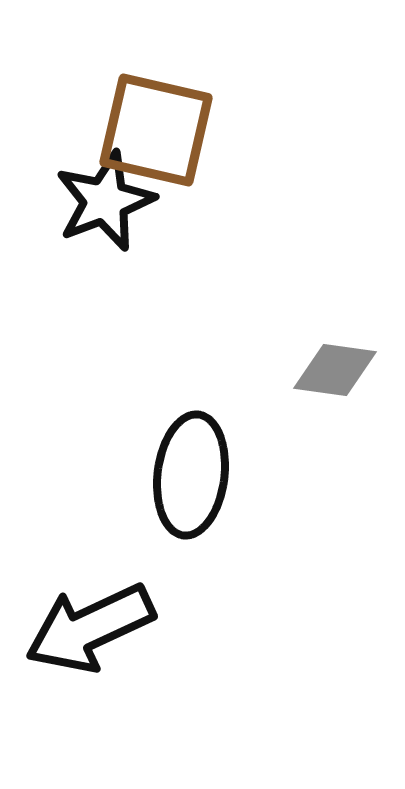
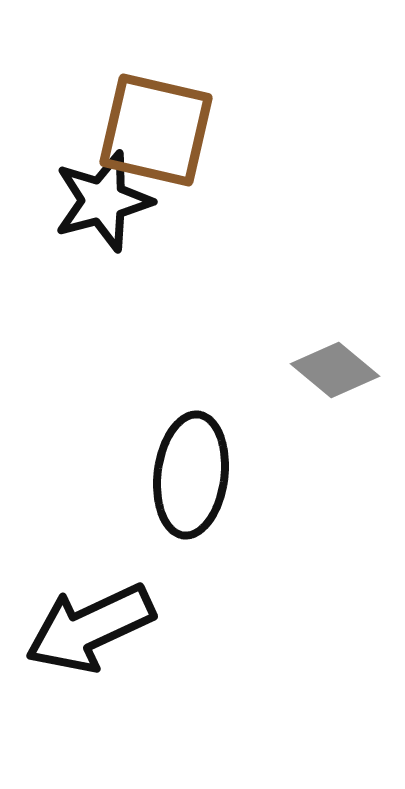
black star: moved 2 px left; rotated 6 degrees clockwise
gray diamond: rotated 32 degrees clockwise
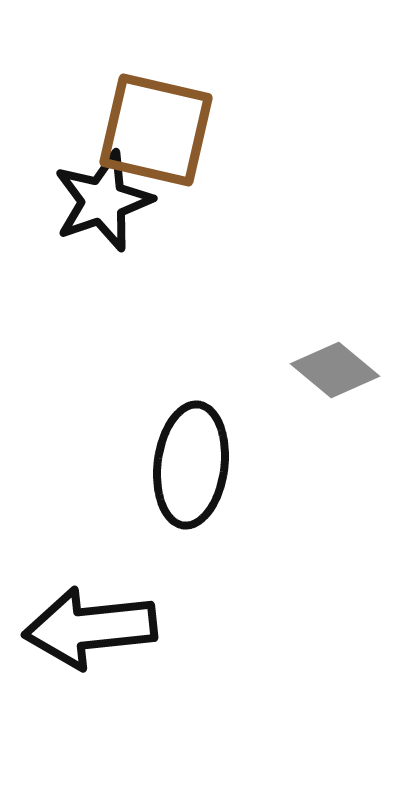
black star: rotated 4 degrees counterclockwise
black ellipse: moved 10 px up
black arrow: rotated 19 degrees clockwise
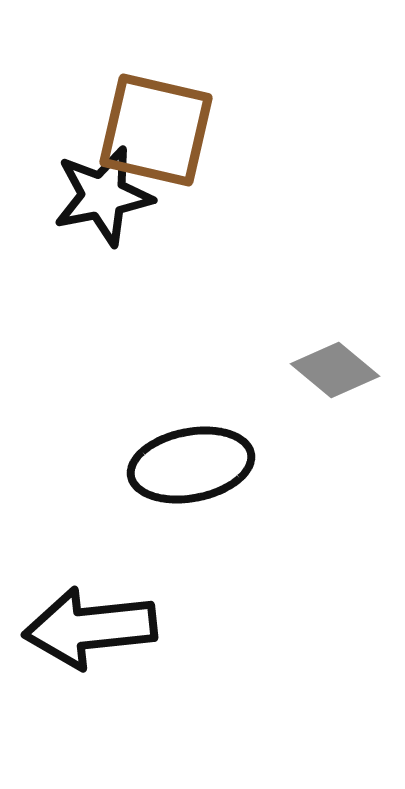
black star: moved 5 px up; rotated 8 degrees clockwise
black ellipse: rotated 72 degrees clockwise
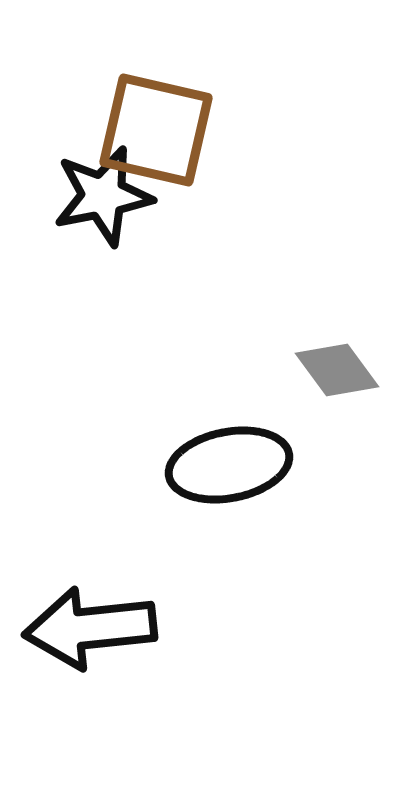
gray diamond: moved 2 px right; rotated 14 degrees clockwise
black ellipse: moved 38 px right
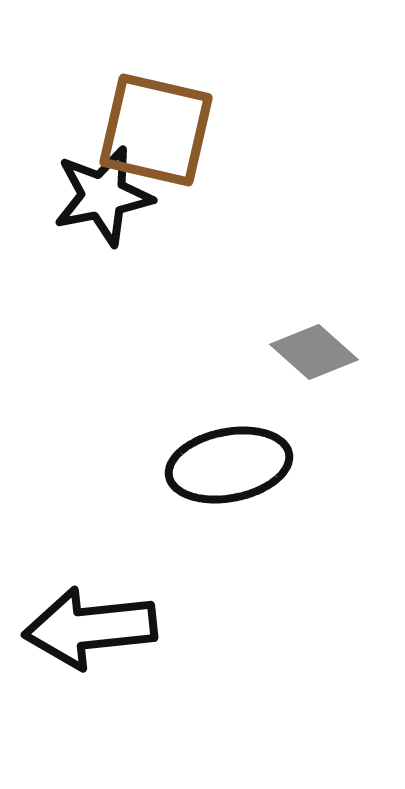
gray diamond: moved 23 px left, 18 px up; rotated 12 degrees counterclockwise
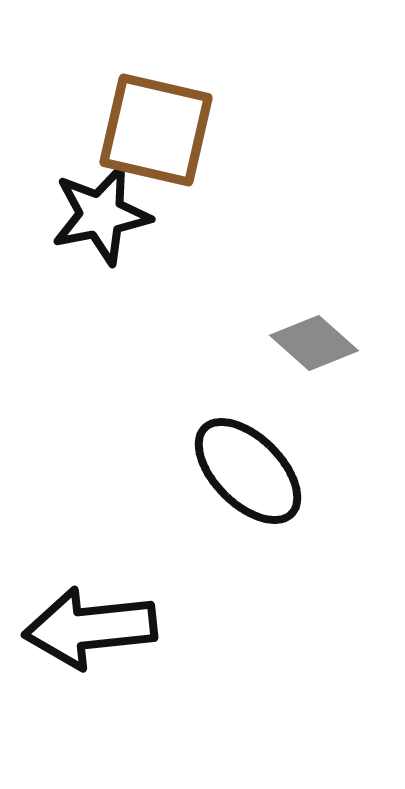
black star: moved 2 px left, 19 px down
gray diamond: moved 9 px up
black ellipse: moved 19 px right, 6 px down; rotated 56 degrees clockwise
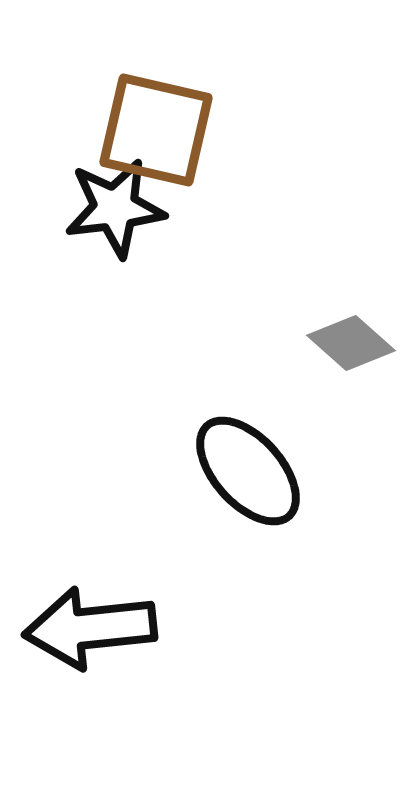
black star: moved 14 px right, 7 px up; rotated 4 degrees clockwise
gray diamond: moved 37 px right
black ellipse: rotated 3 degrees clockwise
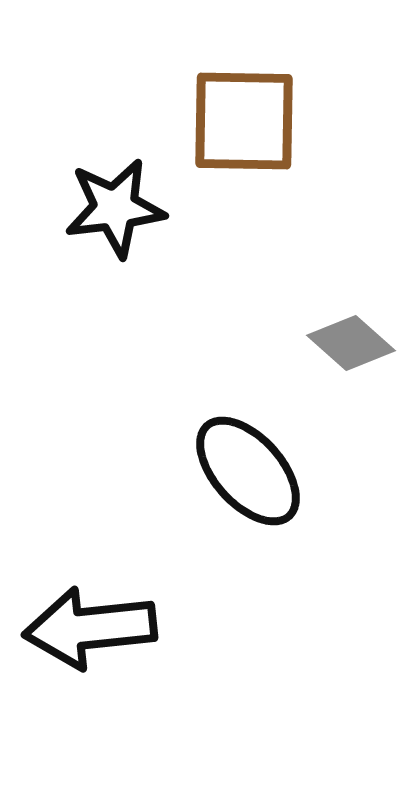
brown square: moved 88 px right, 9 px up; rotated 12 degrees counterclockwise
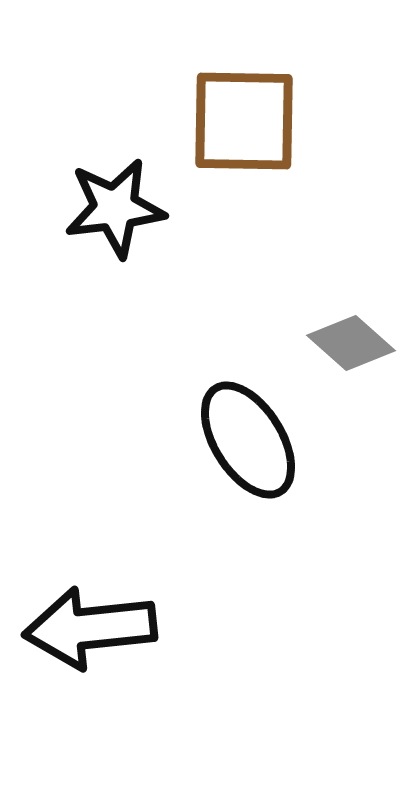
black ellipse: moved 31 px up; rotated 10 degrees clockwise
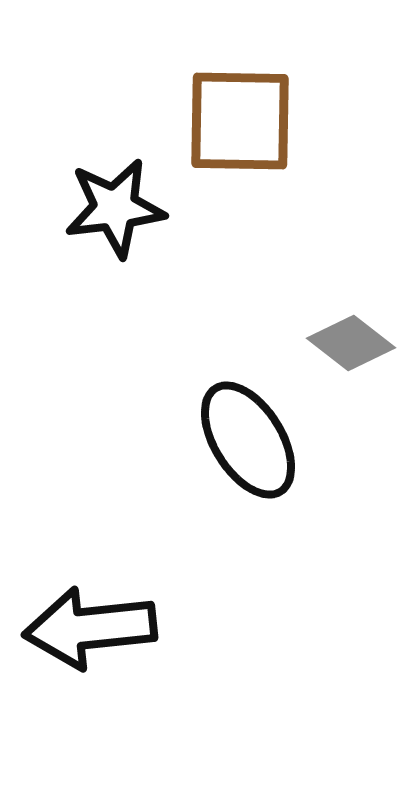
brown square: moved 4 px left
gray diamond: rotated 4 degrees counterclockwise
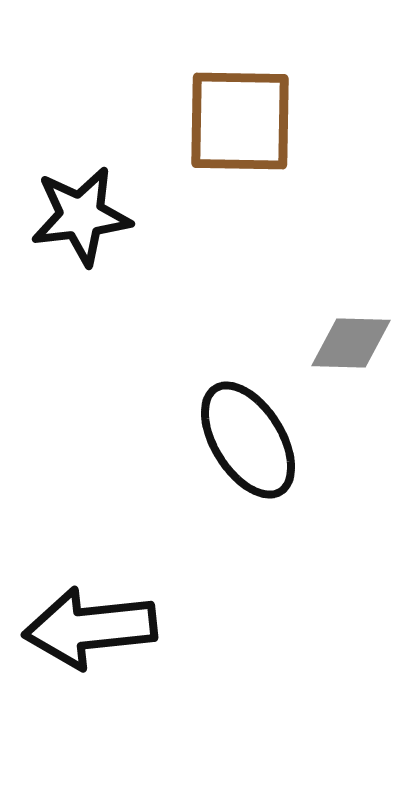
black star: moved 34 px left, 8 px down
gray diamond: rotated 36 degrees counterclockwise
